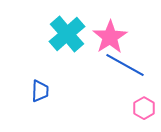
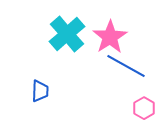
blue line: moved 1 px right, 1 px down
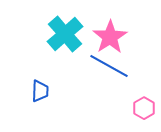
cyan cross: moved 2 px left
blue line: moved 17 px left
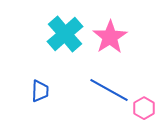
blue line: moved 24 px down
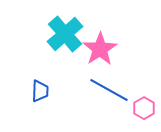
pink star: moved 10 px left, 12 px down
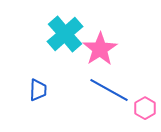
blue trapezoid: moved 2 px left, 1 px up
pink hexagon: moved 1 px right
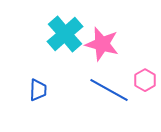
pink star: moved 2 px right, 5 px up; rotated 24 degrees counterclockwise
pink hexagon: moved 28 px up
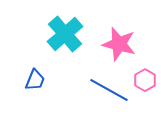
pink star: moved 17 px right
blue trapezoid: moved 3 px left, 10 px up; rotated 20 degrees clockwise
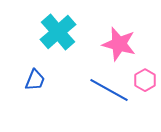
cyan cross: moved 7 px left, 2 px up
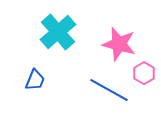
pink hexagon: moved 1 px left, 7 px up
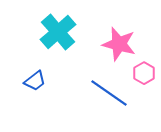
blue trapezoid: moved 1 px down; rotated 30 degrees clockwise
blue line: moved 3 px down; rotated 6 degrees clockwise
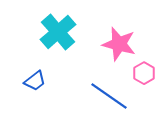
blue line: moved 3 px down
